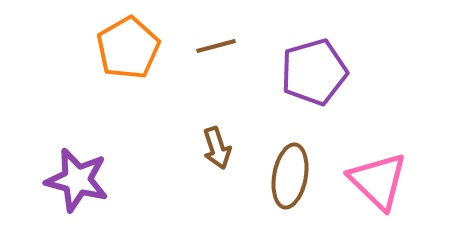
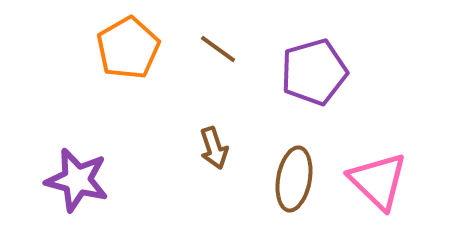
brown line: moved 2 px right, 3 px down; rotated 51 degrees clockwise
brown arrow: moved 3 px left
brown ellipse: moved 4 px right, 3 px down
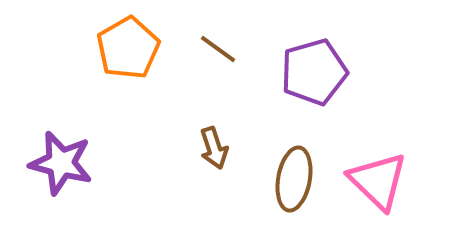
purple star: moved 16 px left, 17 px up
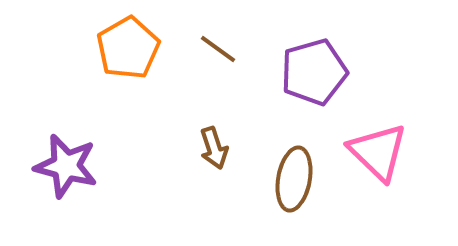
purple star: moved 5 px right, 3 px down
pink triangle: moved 29 px up
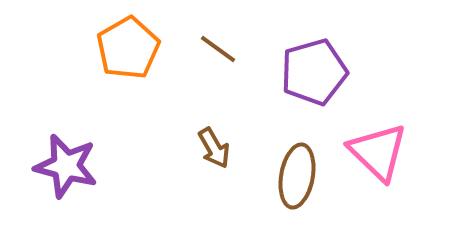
brown arrow: rotated 12 degrees counterclockwise
brown ellipse: moved 3 px right, 3 px up
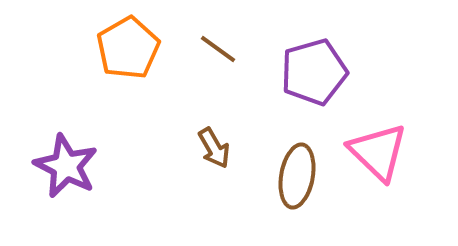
purple star: rotated 12 degrees clockwise
